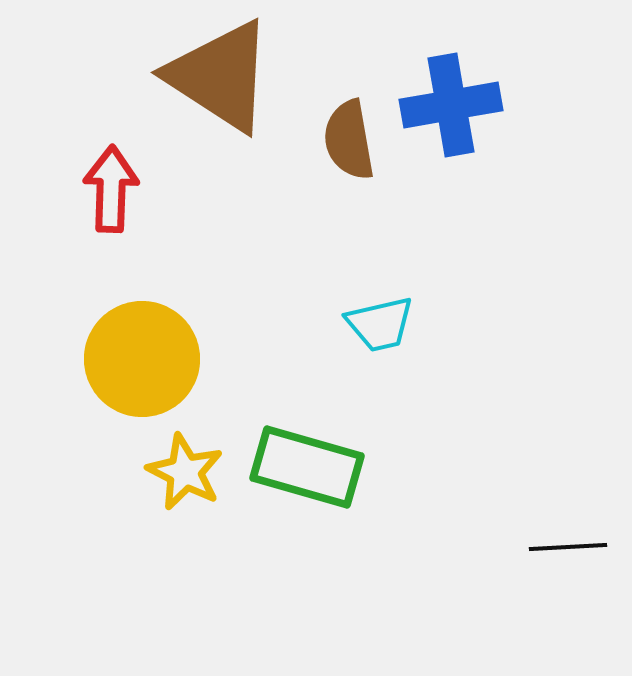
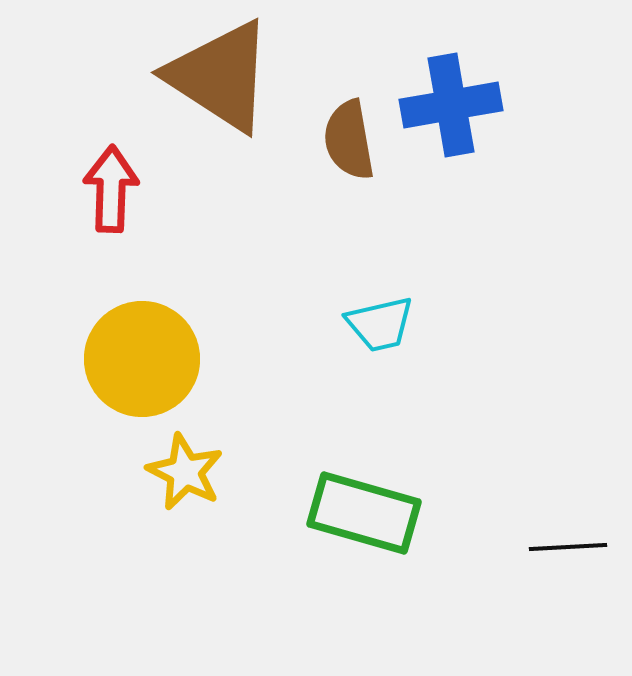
green rectangle: moved 57 px right, 46 px down
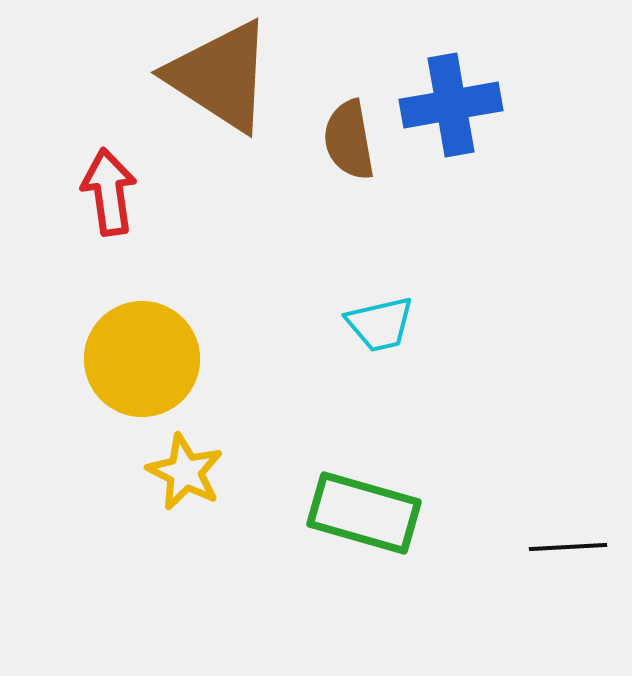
red arrow: moved 2 px left, 3 px down; rotated 10 degrees counterclockwise
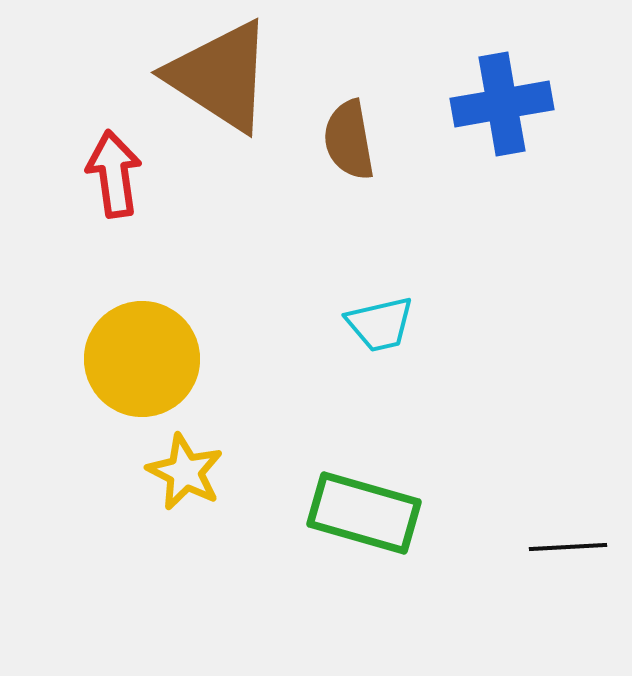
blue cross: moved 51 px right, 1 px up
red arrow: moved 5 px right, 18 px up
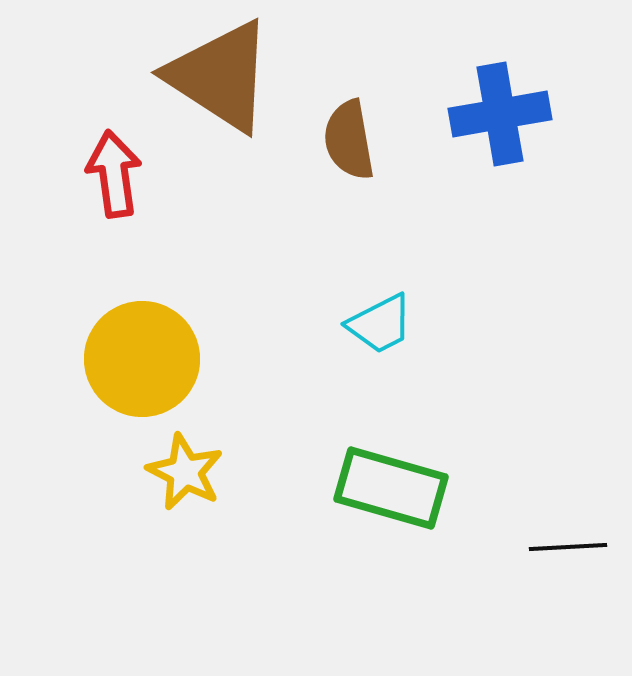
blue cross: moved 2 px left, 10 px down
cyan trapezoid: rotated 14 degrees counterclockwise
green rectangle: moved 27 px right, 25 px up
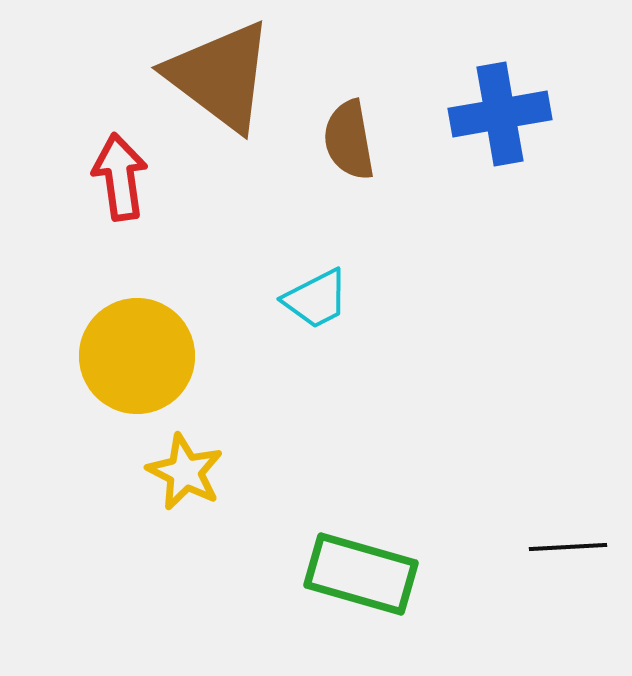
brown triangle: rotated 4 degrees clockwise
red arrow: moved 6 px right, 3 px down
cyan trapezoid: moved 64 px left, 25 px up
yellow circle: moved 5 px left, 3 px up
green rectangle: moved 30 px left, 86 px down
